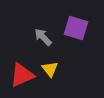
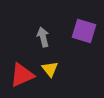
purple square: moved 8 px right, 3 px down
gray arrow: rotated 30 degrees clockwise
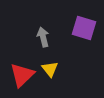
purple square: moved 3 px up
red triangle: rotated 20 degrees counterclockwise
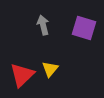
gray arrow: moved 12 px up
yellow triangle: rotated 18 degrees clockwise
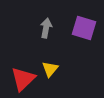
gray arrow: moved 3 px right, 3 px down; rotated 24 degrees clockwise
red triangle: moved 1 px right, 4 px down
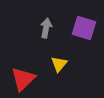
yellow triangle: moved 9 px right, 5 px up
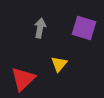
gray arrow: moved 6 px left
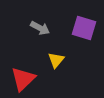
gray arrow: rotated 108 degrees clockwise
yellow triangle: moved 3 px left, 4 px up
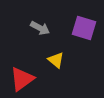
yellow triangle: rotated 30 degrees counterclockwise
red triangle: moved 1 px left; rotated 8 degrees clockwise
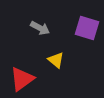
purple square: moved 3 px right
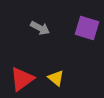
yellow triangle: moved 18 px down
